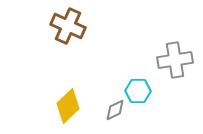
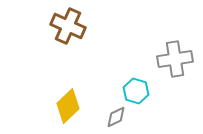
gray cross: moved 1 px up
cyan hexagon: moved 2 px left; rotated 15 degrees clockwise
gray diamond: moved 1 px right, 7 px down
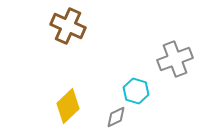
gray cross: rotated 12 degrees counterclockwise
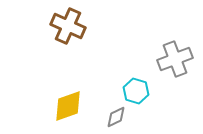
yellow diamond: rotated 24 degrees clockwise
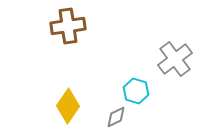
brown cross: rotated 32 degrees counterclockwise
gray cross: rotated 16 degrees counterclockwise
yellow diamond: rotated 36 degrees counterclockwise
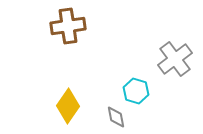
gray diamond: rotated 75 degrees counterclockwise
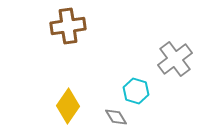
gray diamond: rotated 20 degrees counterclockwise
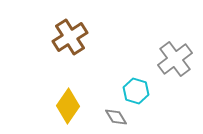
brown cross: moved 2 px right, 11 px down; rotated 24 degrees counterclockwise
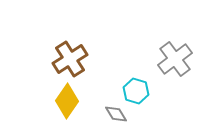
brown cross: moved 22 px down
yellow diamond: moved 1 px left, 5 px up
gray diamond: moved 3 px up
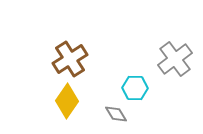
cyan hexagon: moved 1 px left, 3 px up; rotated 15 degrees counterclockwise
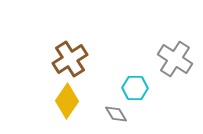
gray cross: rotated 20 degrees counterclockwise
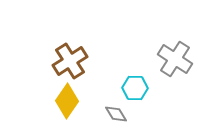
brown cross: moved 2 px down
